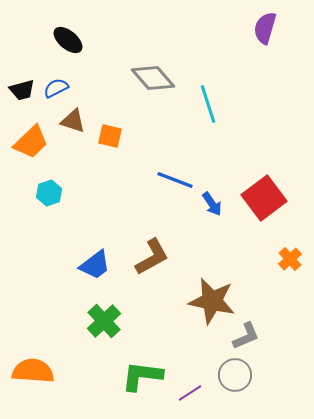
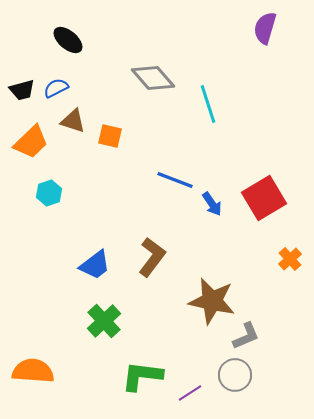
red square: rotated 6 degrees clockwise
brown L-shape: rotated 24 degrees counterclockwise
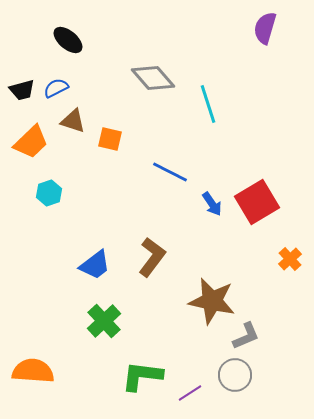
orange square: moved 3 px down
blue line: moved 5 px left, 8 px up; rotated 6 degrees clockwise
red square: moved 7 px left, 4 px down
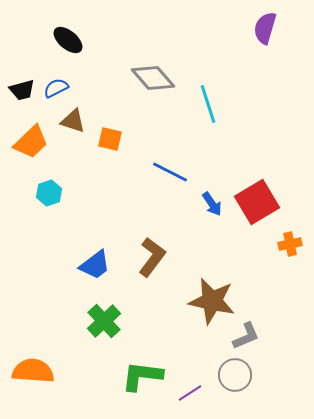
orange cross: moved 15 px up; rotated 30 degrees clockwise
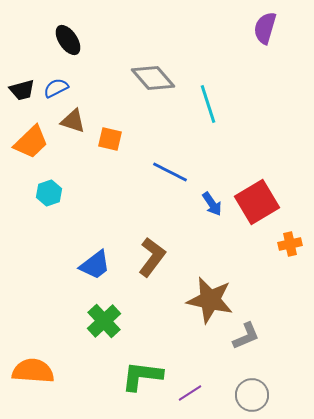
black ellipse: rotated 16 degrees clockwise
brown star: moved 2 px left, 1 px up
gray circle: moved 17 px right, 20 px down
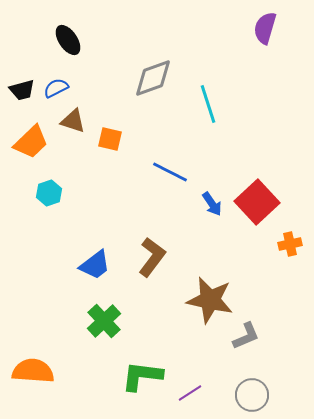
gray diamond: rotated 69 degrees counterclockwise
red square: rotated 12 degrees counterclockwise
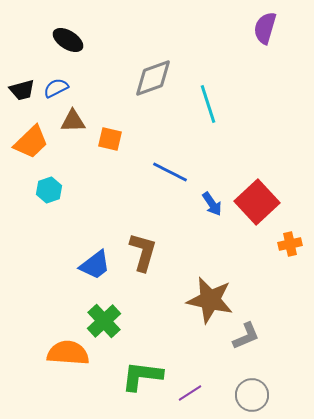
black ellipse: rotated 24 degrees counterclockwise
brown triangle: rotated 20 degrees counterclockwise
cyan hexagon: moved 3 px up
brown L-shape: moved 9 px left, 5 px up; rotated 21 degrees counterclockwise
orange semicircle: moved 35 px right, 18 px up
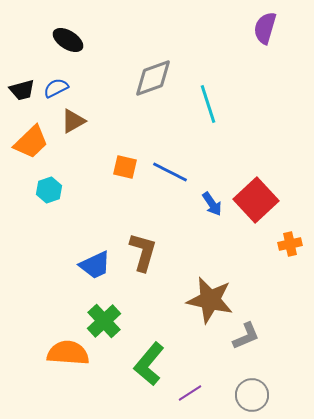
brown triangle: rotated 28 degrees counterclockwise
orange square: moved 15 px right, 28 px down
red square: moved 1 px left, 2 px up
blue trapezoid: rotated 12 degrees clockwise
green L-shape: moved 7 px right, 12 px up; rotated 57 degrees counterclockwise
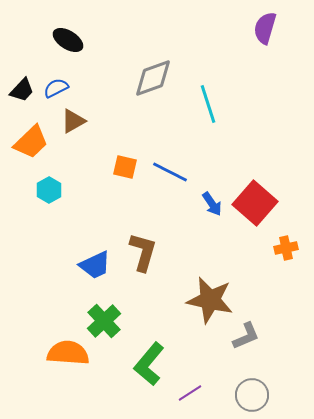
black trapezoid: rotated 32 degrees counterclockwise
cyan hexagon: rotated 10 degrees counterclockwise
red square: moved 1 px left, 3 px down; rotated 6 degrees counterclockwise
orange cross: moved 4 px left, 4 px down
